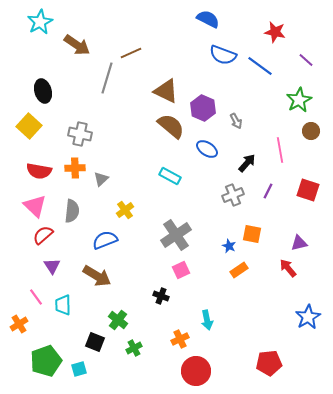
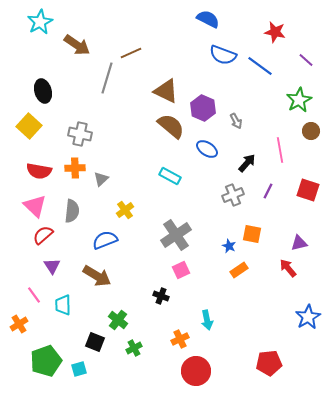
pink line at (36, 297): moved 2 px left, 2 px up
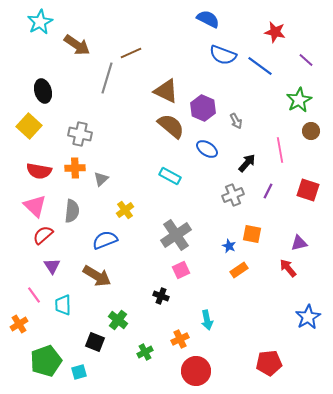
green cross at (134, 348): moved 11 px right, 4 px down
cyan square at (79, 369): moved 3 px down
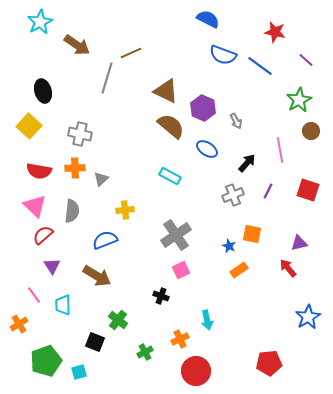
yellow cross at (125, 210): rotated 30 degrees clockwise
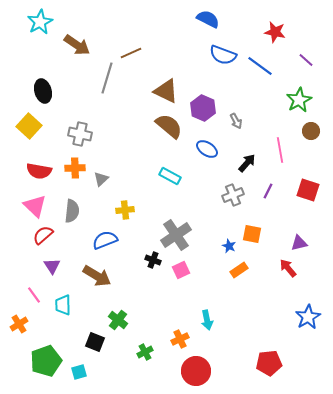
brown semicircle at (171, 126): moved 2 px left
black cross at (161, 296): moved 8 px left, 36 px up
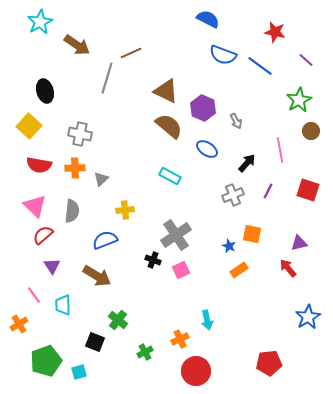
black ellipse at (43, 91): moved 2 px right
red semicircle at (39, 171): moved 6 px up
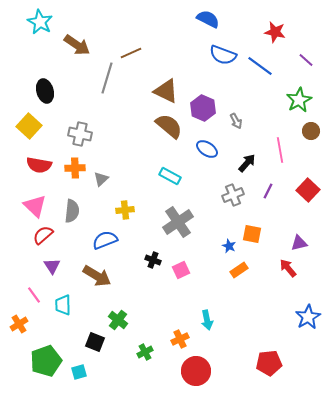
cyan star at (40, 22): rotated 15 degrees counterclockwise
red square at (308, 190): rotated 25 degrees clockwise
gray cross at (176, 235): moved 2 px right, 13 px up
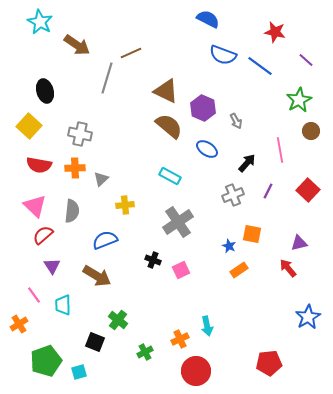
yellow cross at (125, 210): moved 5 px up
cyan arrow at (207, 320): moved 6 px down
